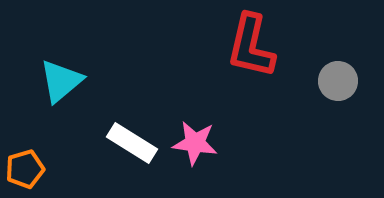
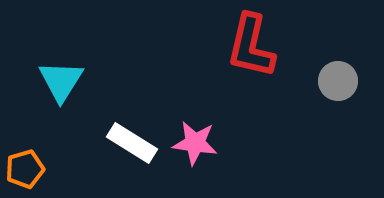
cyan triangle: rotated 18 degrees counterclockwise
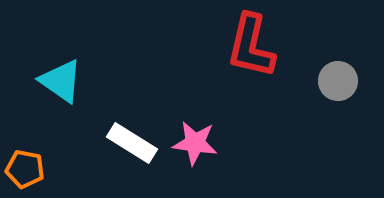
cyan triangle: rotated 27 degrees counterclockwise
orange pentagon: rotated 27 degrees clockwise
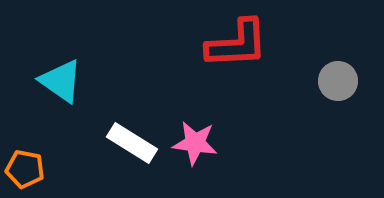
red L-shape: moved 14 px left, 2 px up; rotated 106 degrees counterclockwise
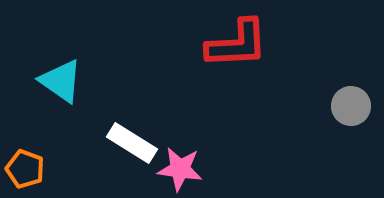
gray circle: moved 13 px right, 25 px down
pink star: moved 15 px left, 26 px down
orange pentagon: rotated 9 degrees clockwise
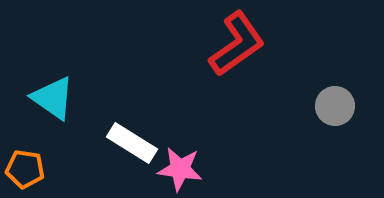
red L-shape: rotated 32 degrees counterclockwise
cyan triangle: moved 8 px left, 17 px down
gray circle: moved 16 px left
orange pentagon: rotated 12 degrees counterclockwise
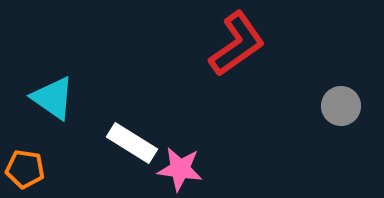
gray circle: moved 6 px right
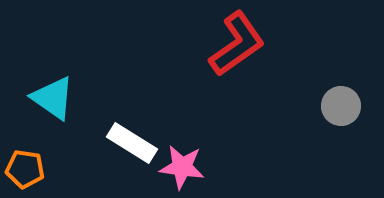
pink star: moved 2 px right, 2 px up
